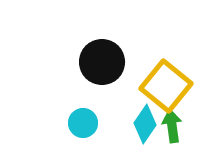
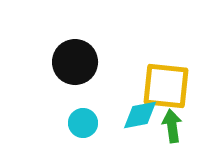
black circle: moved 27 px left
yellow square: rotated 33 degrees counterclockwise
cyan diamond: moved 5 px left, 9 px up; rotated 45 degrees clockwise
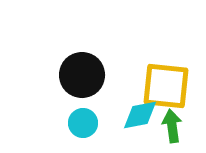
black circle: moved 7 px right, 13 px down
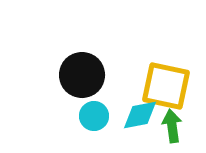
yellow square: rotated 6 degrees clockwise
cyan circle: moved 11 px right, 7 px up
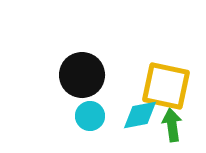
cyan circle: moved 4 px left
green arrow: moved 1 px up
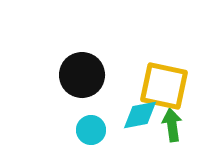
yellow square: moved 2 px left
cyan circle: moved 1 px right, 14 px down
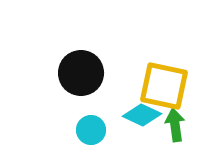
black circle: moved 1 px left, 2 px up
cyan diamond: moved 2 px right; rotated 36 degrees clockwise
green arrow: moved 3 px right
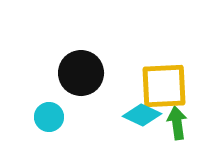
yellow square: rotated 15 degrees counterclockwise
green arrow: moved 2 px right, 2 px up
cyan circle: moved 42 px left, 13 px up
